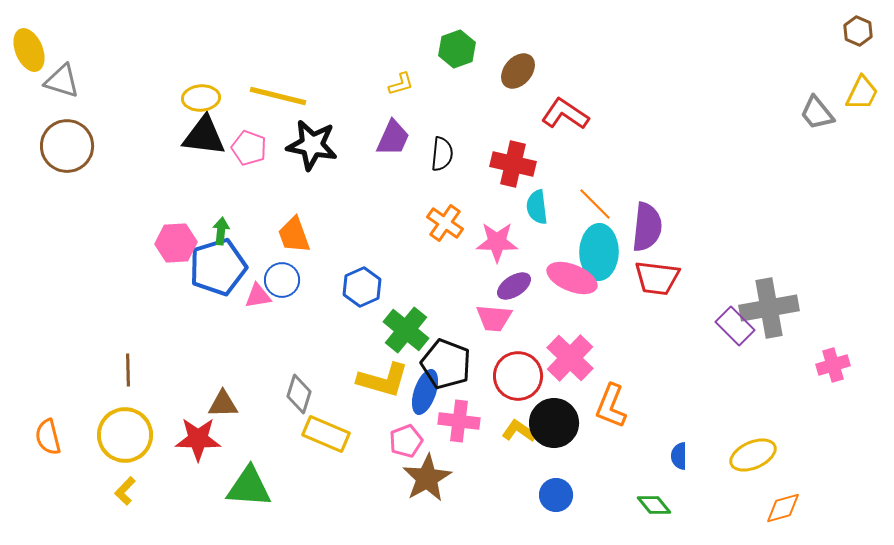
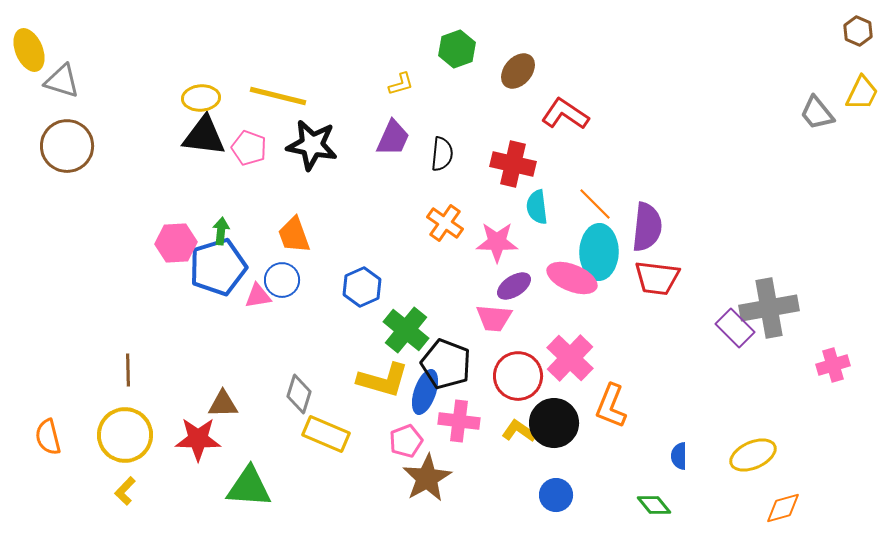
purple rectangle at (735, 326): moved 2 px down
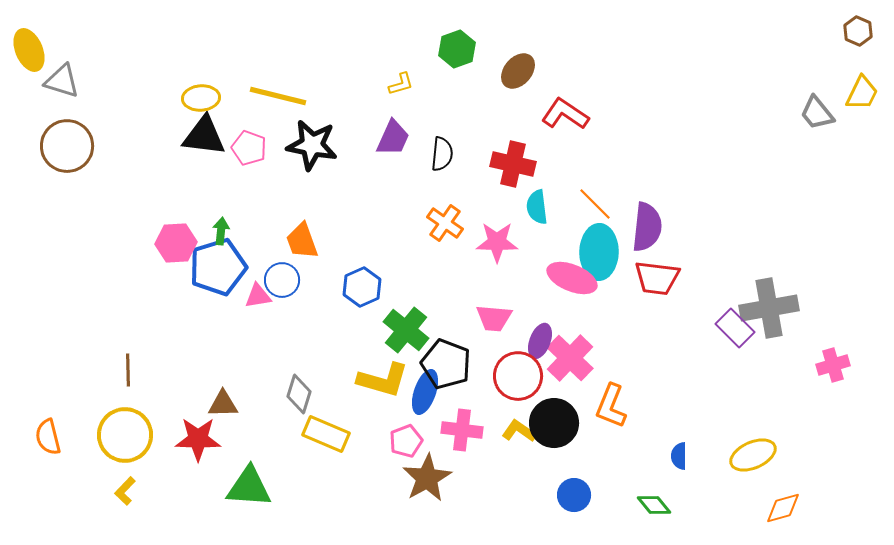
orange trapezoid at (294, 235): moved 8 px right, 6 px down
purple ellipse at (514, 286): moved 26 px right, 55 px down; rotated 36 degrees counterclockwise
pink cross at (459, 421): moved 3 px right, 9 px down
blue circle at (556, 495): moved 18 px right
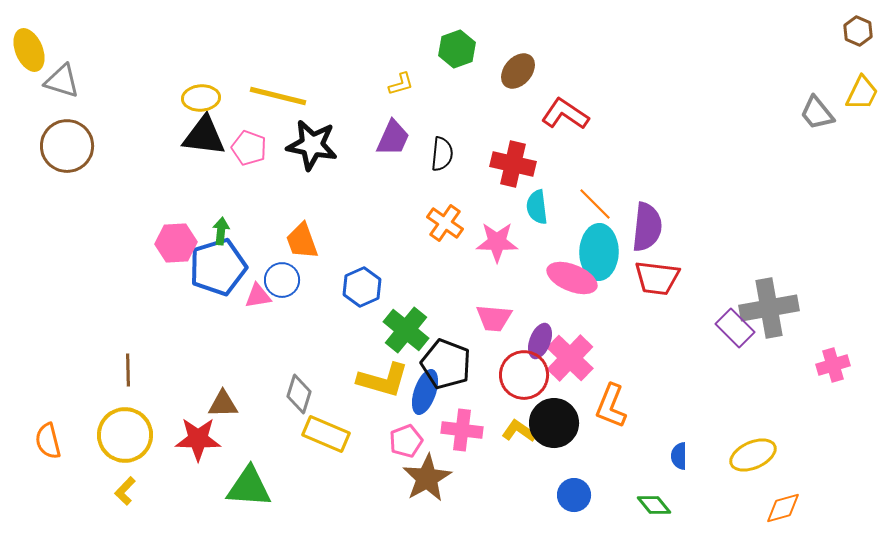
red circle at (518, 376): moved 6 px right, 1 px up
orange semicircle at (48, 437): moved 4 px down
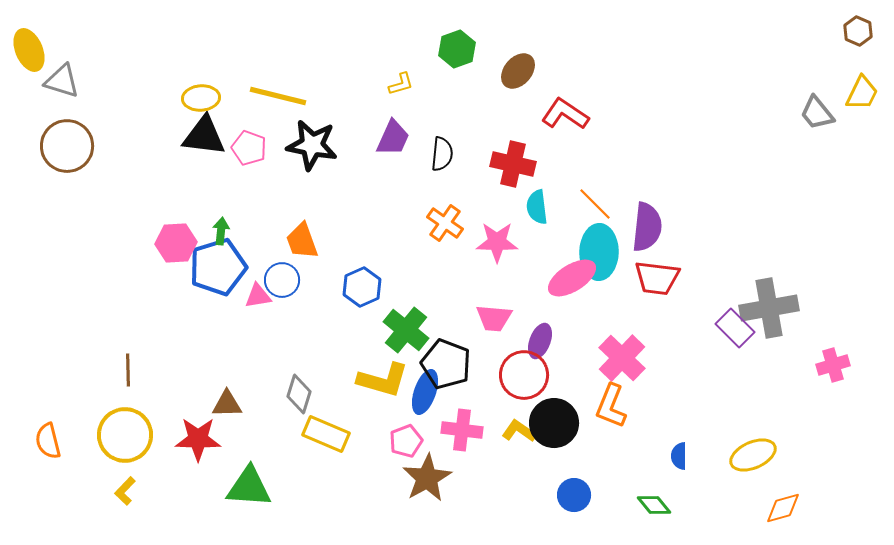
pink ellipse at (572, 278): rotated 54 degrees counterclockwise
pink cross at (570, 358): moved 52 px right
brown triangle at (223, 404): moved 4 px right
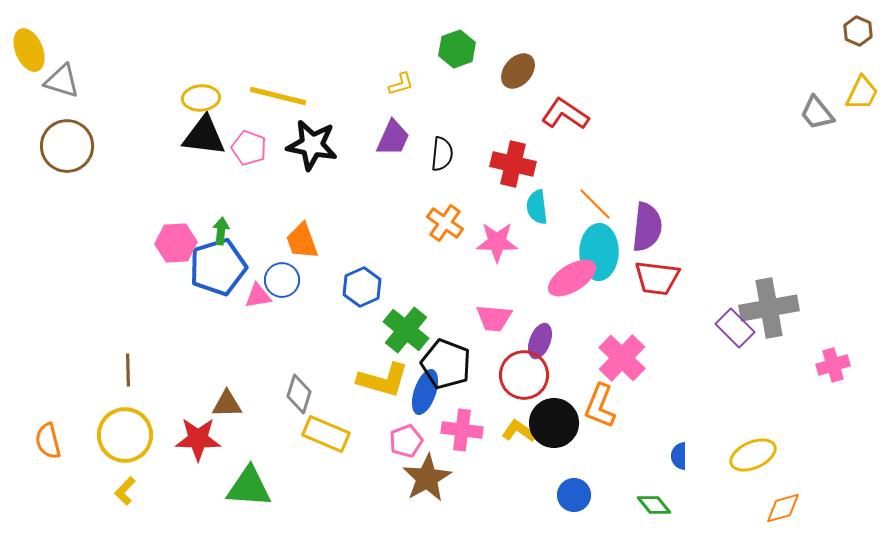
orange L-shape at (611, 406): moved 11 px left
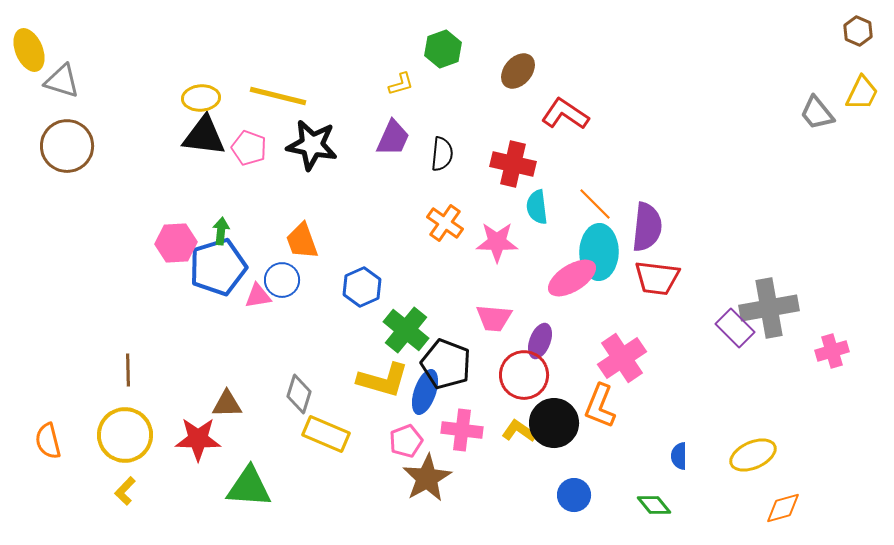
green hexagon at (457, 49): moved 14 px left
pink cross at (622, 358): rotated 12 degrees clockwise
pink cross at (833, 365): moved 1 px left, 14 px up
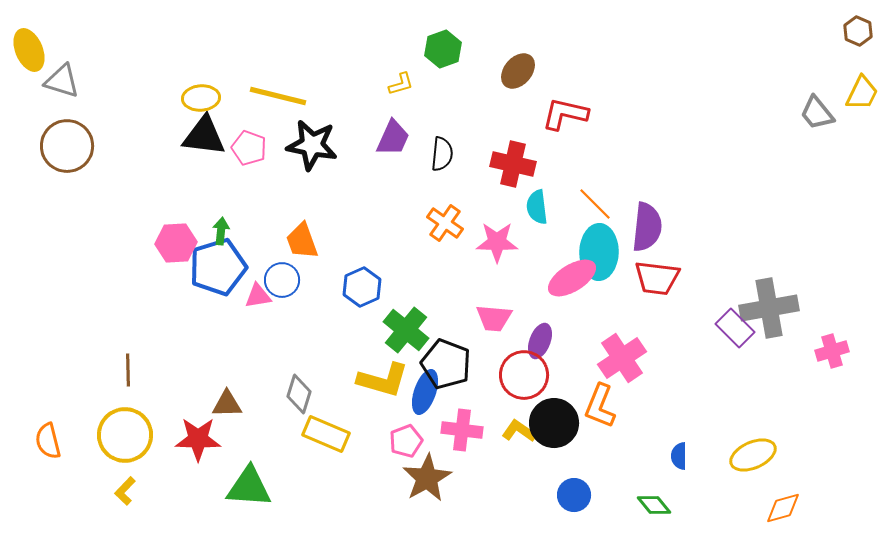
red L-shape at (565, 114): rotated 21 degrees counterclockwise
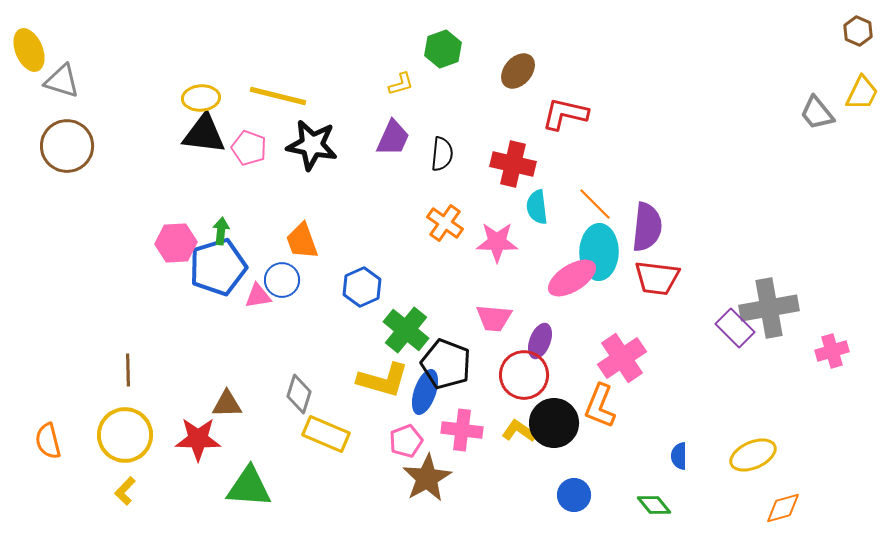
black triangle at (204, 136): moved 2 px up
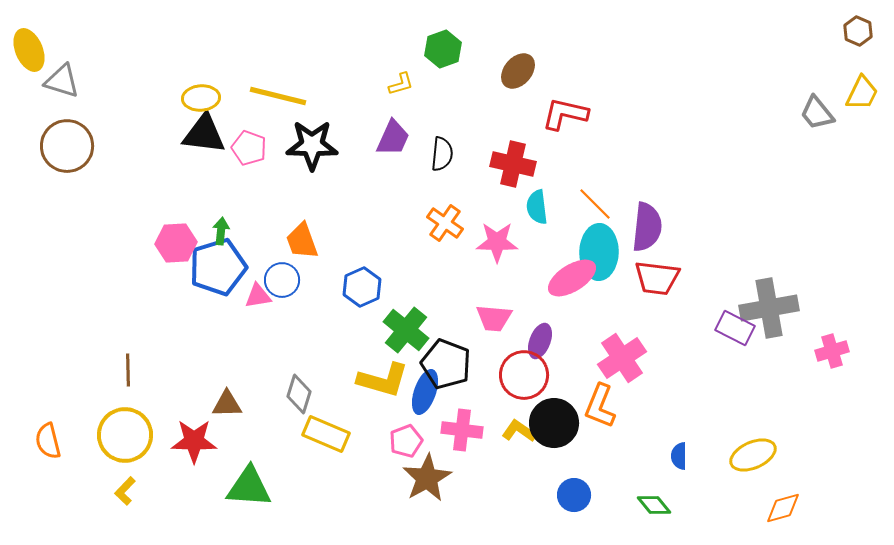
black star at (312, 145): rotated 9 degrees counterclockwise
purple rectangle at (735, 328): rotated 18 degrees counterclockwise
red star at (198, 439): moved 4 px left, 2 px down
